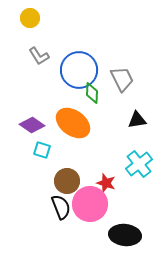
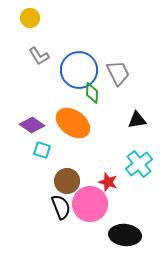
gray trapezoid: moved 4 px left, 6 px up
red star: moved 2 px right, 1 px up
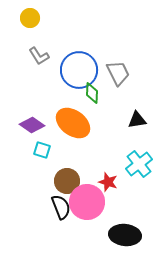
pink circle: moved 3 px left, 2 px up
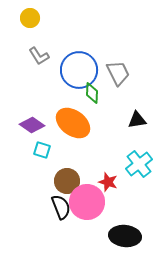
black ellipse: moved 1 px down
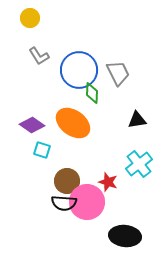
black semicircle: moved 3 px right, 4 px up; rotated 115 degrees clockwise
